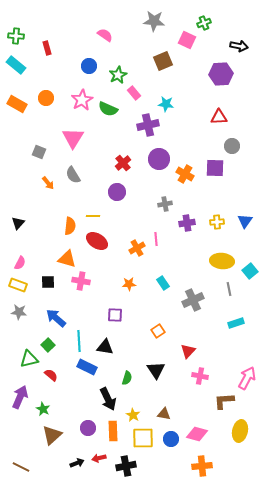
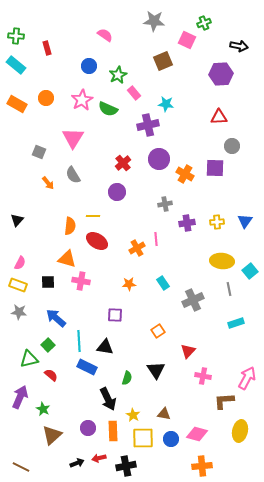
black triangle at (18, 223): moved 1 px left, 3 px up
pink cross at (200, 376): moved 3 px right
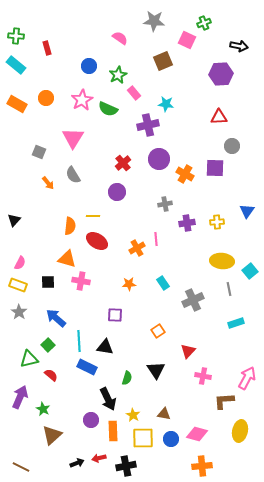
pink semicircle at (105, 35): moved 15 px right, 3 px down
black triangle at (17, 220): moved 3 px left
blue triangle at (245, 221): moved 2 px right, 10 px up
gray star at (19, 312): rotated 28 degrees clockwise
purple circle at (88, 428): moved 3 px right, 8 px up
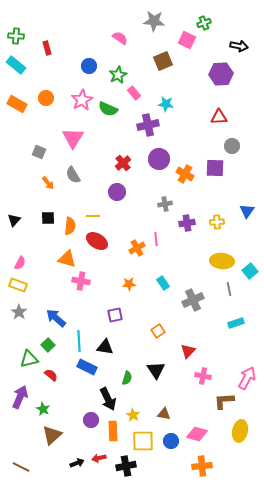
black square at (48, 282): moved 64 px up
purple square at (115, 315): rotated 14 degrees counterclockwise
yellow square at (143, 438): moved 3 px down
blue circle at (171, 439): moved 2 px down
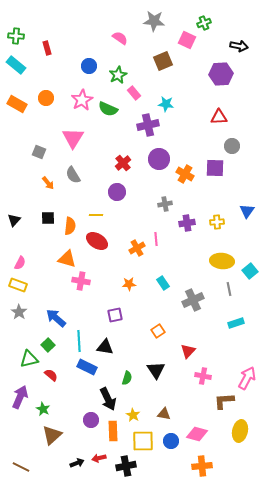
yellow line at (93, 216): moved 3 px right, 1 px up
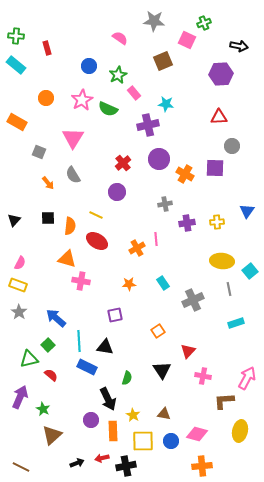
orange rectangle at (17, 104): moved 18 px down
yellow line at (96, 215): rotated 24 degrees clockwise
black triangle at (156, 370): moved 6 px right
red arrow at (99, 458): moved 3 px right
